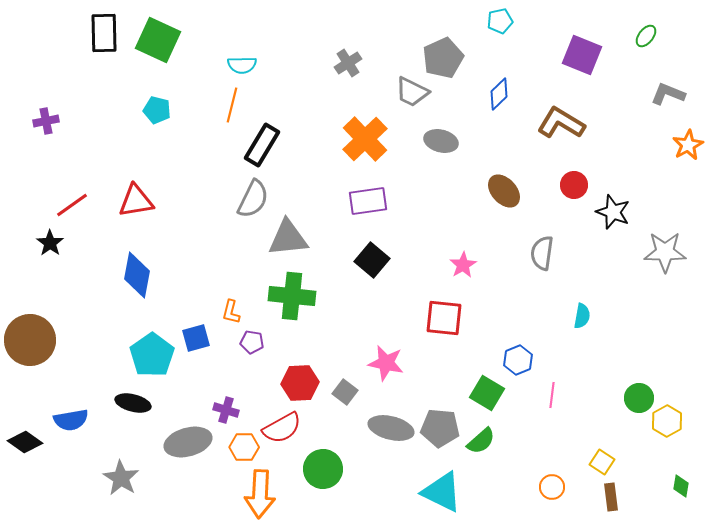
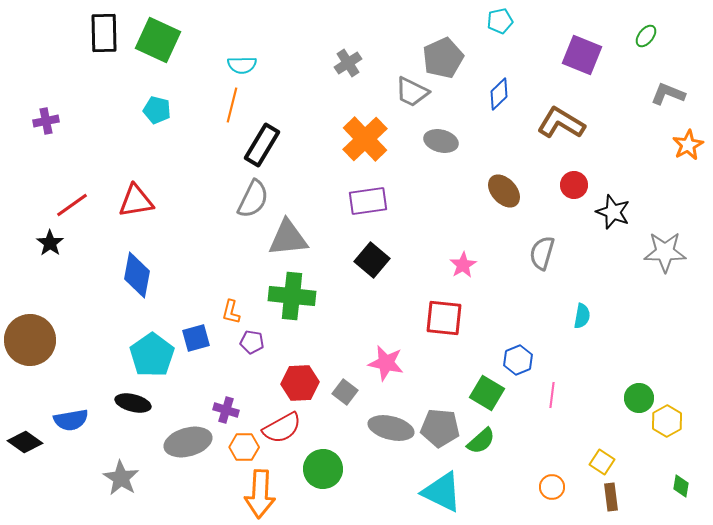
gray semicircle at (542, 253): rotated 8 degrees clockwise
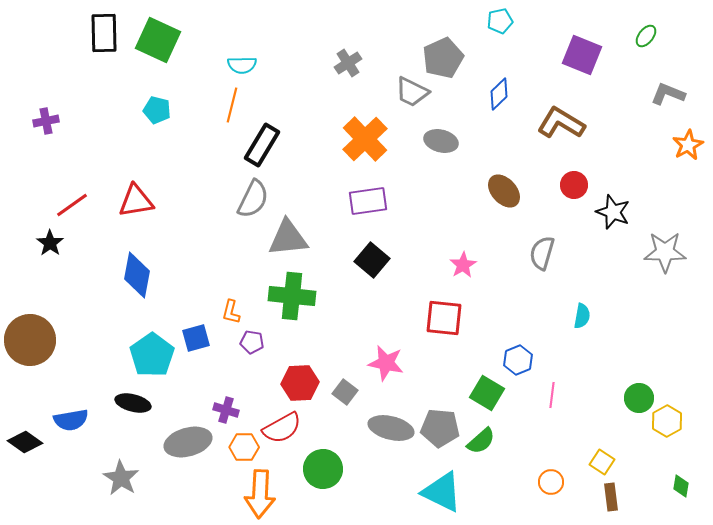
orange circle at (552, 487): moved 1 px left, 5 px up
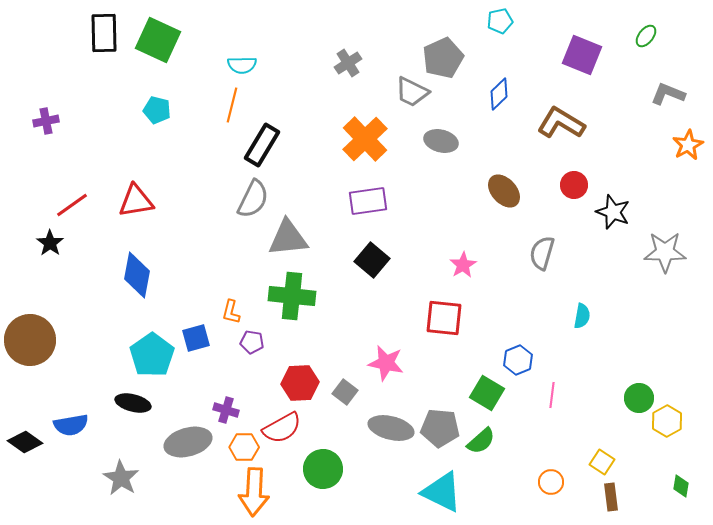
blue semicircle at (71, 420): moved 5 px down
orange arrow at (260, 494): moved 6 px left, 2 px up
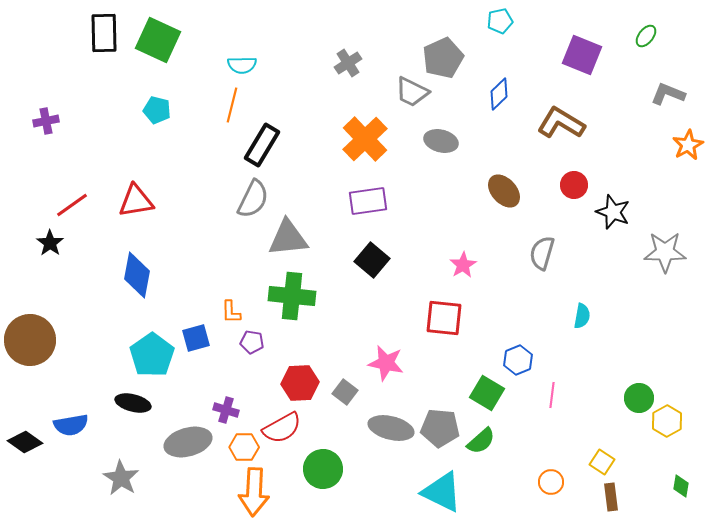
orange L-shape at (231, 312): rotated 15 degrees counterclockwise
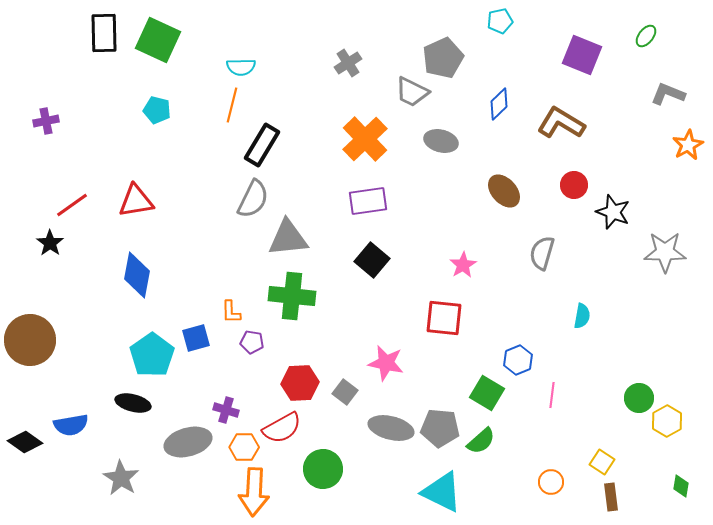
cyan semicircle at (242, 65): moved 1 px left, 2 px down
blue diamond at (499, 94): moved 10 px down
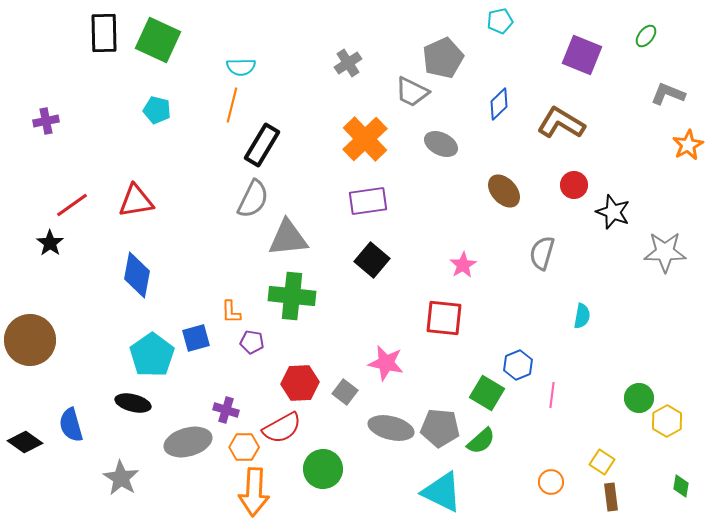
gray ellipse at (441, 141): moved 3 px down; rotated 12 degrees clockwise
blue hexagon at (518, 360): moved 5 px down
blue semicircle at (71, 425): rotated 84 degrees clockwise
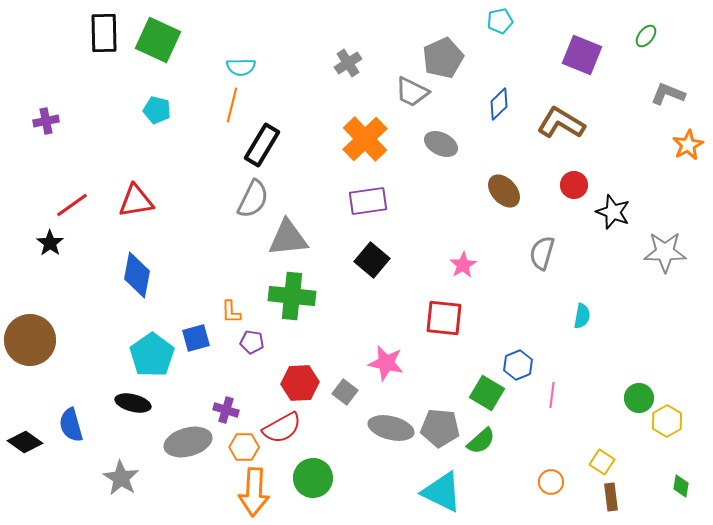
green circle at (323, 469): moved 10 px left, 9 px down
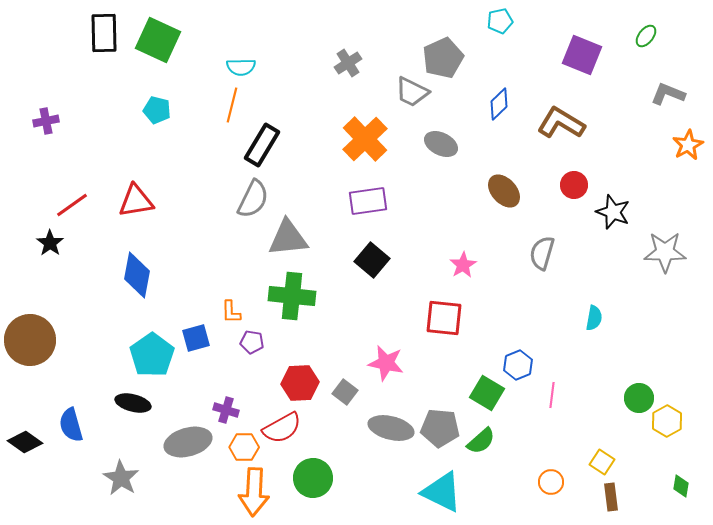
cyan semicircle at (582, 316): moved 12 px right, 2 px down
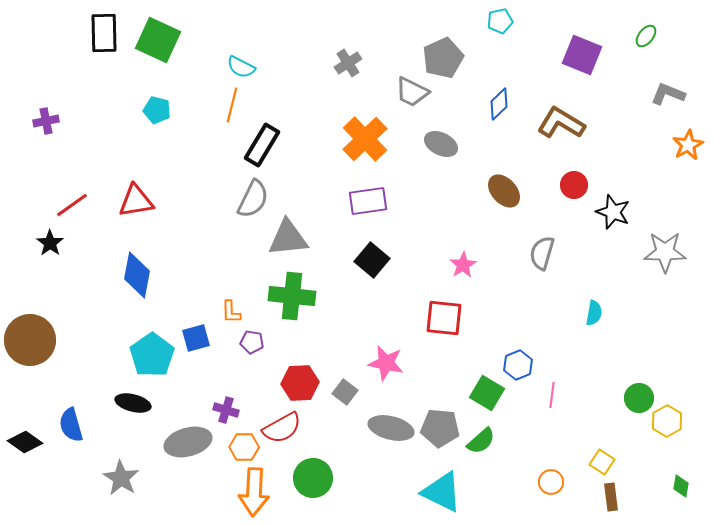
cyan semicircle at (241, 67): rotated 28 degrees clockwise
cyan semicircle at (594, 318): moved 5 px up
